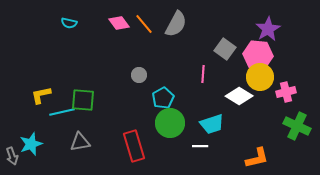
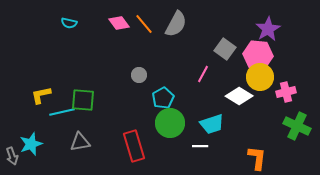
pink line: rotated 24 degrees clockwise
orange L-shape: rotated 70 degrees counterclockwise
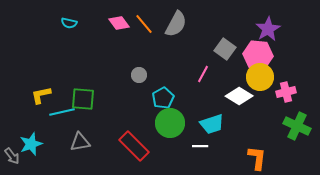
green square: moved 1 px up
red rectangle: rotated 28 degrees counterclockwise
gray arrow: rotated 18 degrees counterclockwise
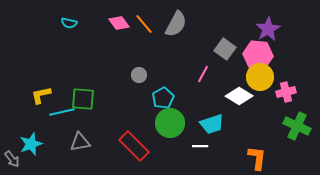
gray arrow: moved 3 px down
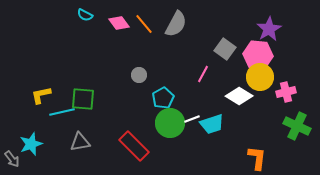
cyan semicircle: moved 16 px right, 8 px up; rotated 14 degrees clockwise
purple star: moved 1 px right
white line: moved 8 px left, 27 px up; rotated 21 degrees counterclockwise
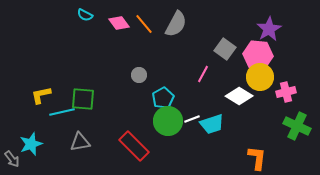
green circle: moved 2 px left, 2 px up
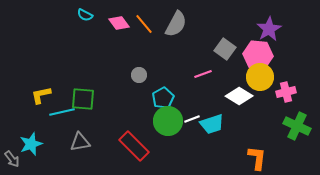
pink line: rotated 42 degrees clockwise
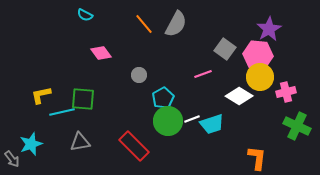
pink diamond: moved 18 px left, 30 px down
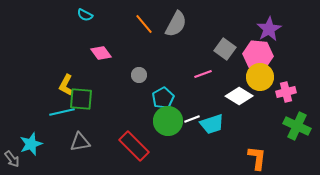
yellow L-shape: moved 25 px right, 10 px up; rotated 50 degrees counterclockwise
green square: moved 2 px left
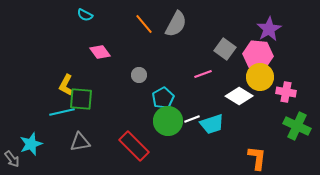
pink diamond: moved 1 px left, 1 px up
pink cross: rotated 24 degrees clockwise
